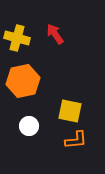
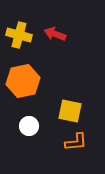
red arrow: rotated 35 degrees counterclockwise
yellow cross: moved 2 px right, 3 px up
orange L-shape: moved 2 px down
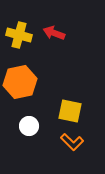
red arrow: moved 1 px left, 1 px up
orange hexagon: moved 3 px left, 1 px down
orange L-shape: moved 4 px left; rotated 50 degrees clockwise
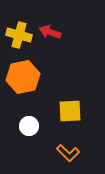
red arrow: moved 4 px left, 1 px up
orange hexagon: moved 3 px right, 5 px up
yellow square: rotated 15 degrees counterclockwise
orange L-shape: moved 4 px left, 11 px down
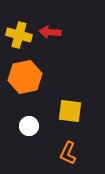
red arrow: rotated 15 degrees counterclockwise
orange hexagon: moved 2 px right
yellow square: rotated 10 degrees clockwise
orange L-shape: rotated 70 degrees clockwise
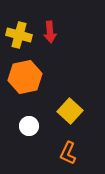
red arrow: rotated 100 degrees counterclockwise
yellow square: rotated 35 degrees clockwise
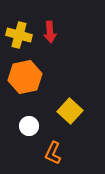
orange L-shape: moved 15 px left
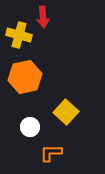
red arrow: moved 7 px left, 15 px up
yellow square: moved 4 px left, 1 px down
white circle: moved 1 px right, 1 px down
orange L-shape: moved 2 px left; rotated 65 degrees clockwise
